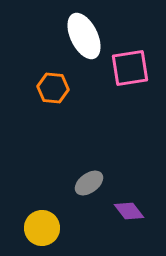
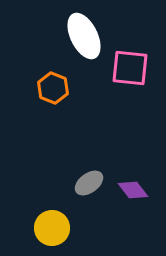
pink square: rotated 15 degrees clockwise
orange hexagon: rotated 16 degrees clockwise
purple diamond: moved 4 px right, 21 px up
yellow circle: moved 10 px right
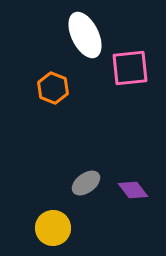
white ellipse: moved 1 px right, 1 px up
pink square: rotated 12 degrees counterclockwise
gray ellipse: moved 3 px left
yellow circle: moved 1 px right
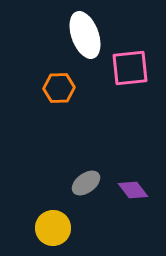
white ellipse: rotated 6 degrees clockwise
orange hexagon: moved 6 px right; rotated 24 degrees counterclockwise
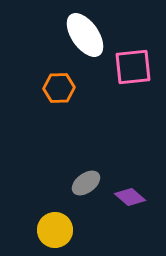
white ellipse: rotated 15 degrees counterclockwise
pink square: moved 3 px right, 1 px up
purple diamond: moved 3 px left, 7 px down; rotated 12 degrees counterclockwise
yellow circle: moved 2 px right, 2 px down
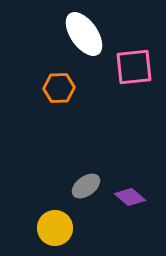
white ellipse: moved 1 px left, 1 px up
pink square: moved 1 px right
gray ellipse: moved 3 px down
yellow circle: moved 2 px up
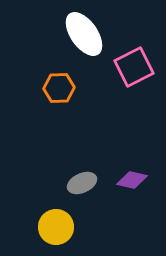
pink square: rotated 21 degrees counterclockwise
gray ellipse: moved 4 px left, 3 px up; rotated 12 degrees clockwise
purple diamond: moved 2 px right, 17 px up; rotated 28 degrees counterclockwise
yellow circle: moved 1 px right, 1 px up
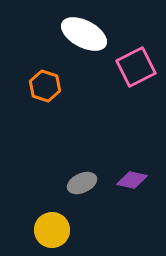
white ellipse: rotated 27 degrees counterclockwise
pink square: moved 2 px right
orange hexagon: moved 14 px left, 2 px up; rotated 20 degrees clockwise
yellow circle: moved 4 px left, 3 px down
